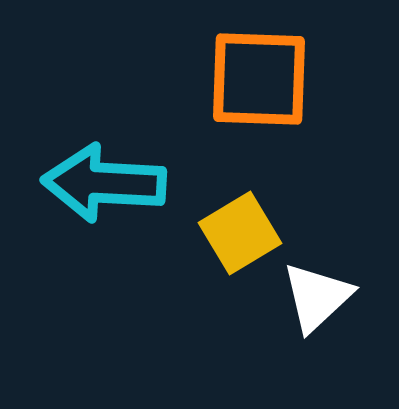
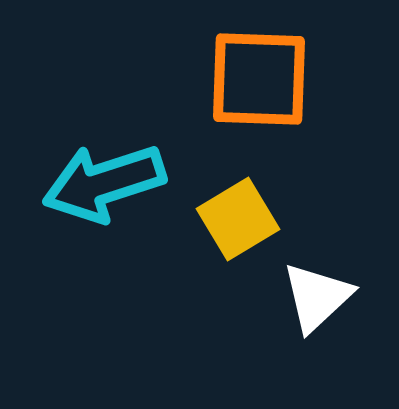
cyan arrow: rotated 21 degrees counterclockwise
yellow square: moved 2 px left, 14 px up
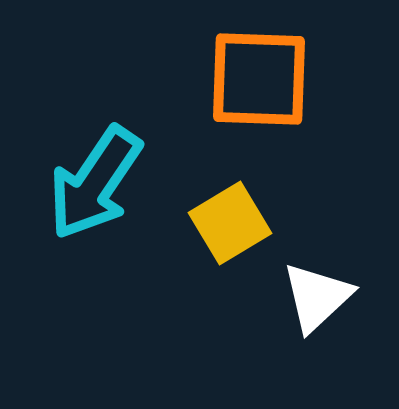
cyan arrow: moved 9 px left; rotated 38 degrees counterclockwise
yellow square: moved 8 px left, 4 px down
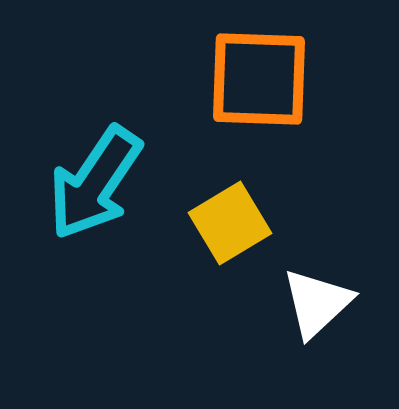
white triangle: moved 6 px down
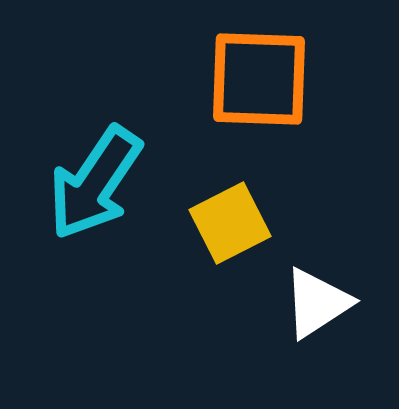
yellow square: rotated 4 degrees clockwise
white triangle: rotated 10 degrees clockwise
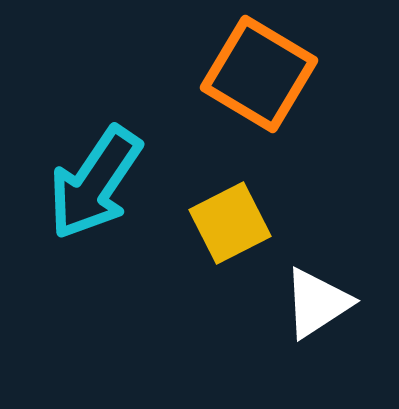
orange square: moved 5 px up; rotated 29 degrees clockwise
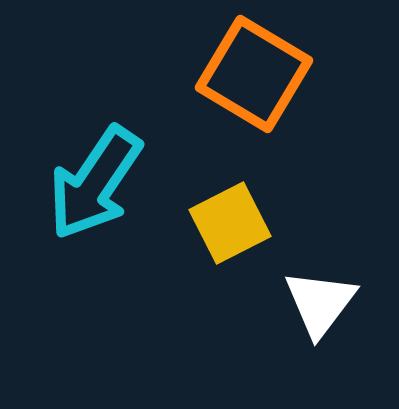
orange square: moved 5 px left
white triangle: moved 3 px right; rotated 20 degrees counterclockwise
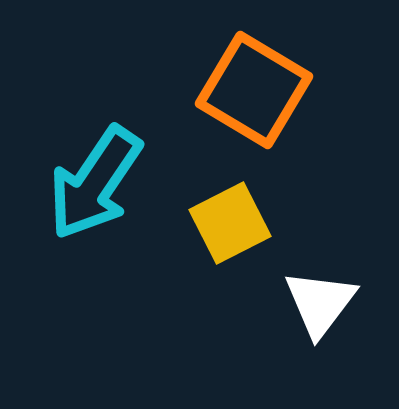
orange square: moved 16 px down
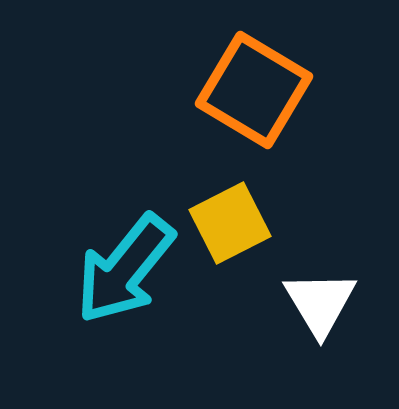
cyan arrow: moved 30 px right, 86 px down; rotated 5 degrees clockwise
white triangle: rotated 8 degrees counterclockwise
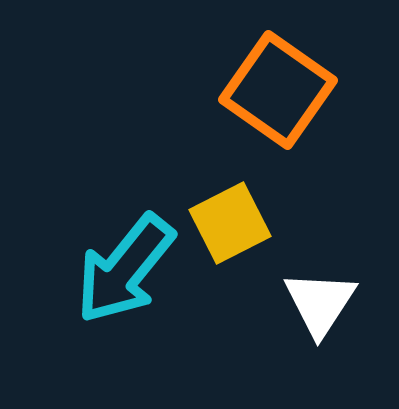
orange square: moved 24 px right; rotated 4 degrees clockwise
white triangle: rotated 4 degrees clockwise
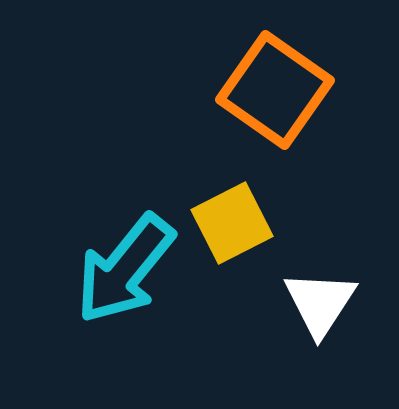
orange square: moved 3 px left
yellow square: moved 2 px right
